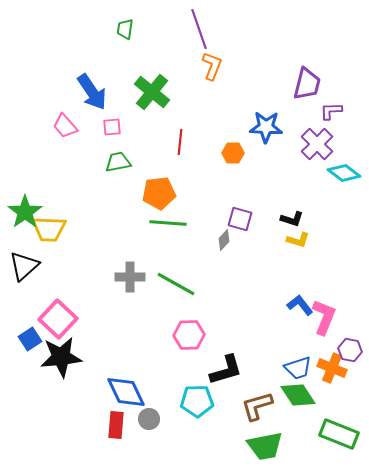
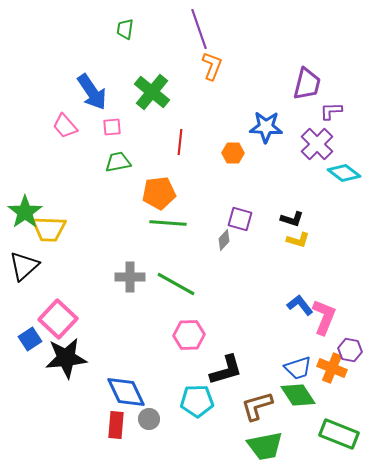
black star at (61, 357): moved 5 px right, 1 px down
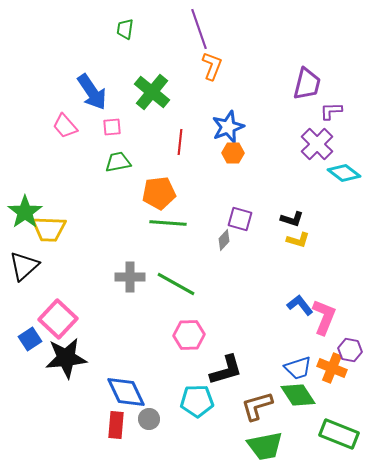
blue star at (266, 127): moved 38 px left; rotated 24 degrees counterclockwise
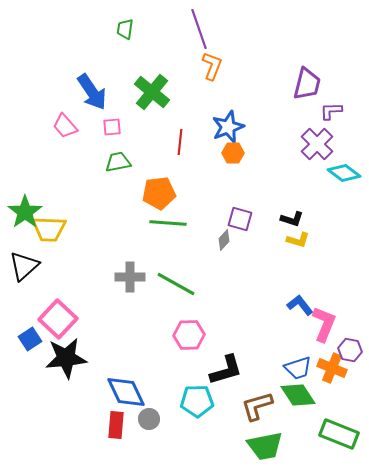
pink L-shape at (324, 317): moved 7 px down
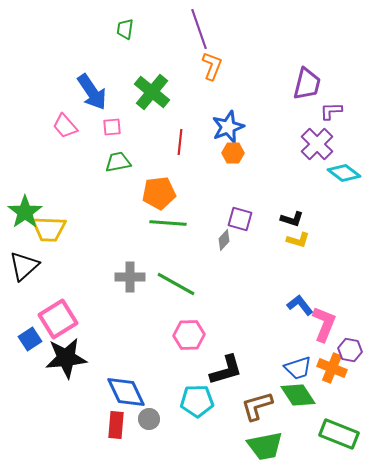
pink square at (58, 319): rotated 15 degrees clockwise
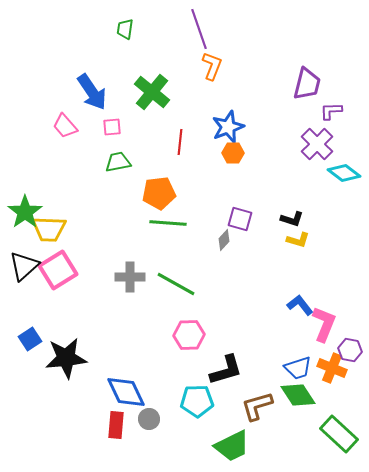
pink square at (58, 319): moved 49 px up
green rectangle at (339, 434): rotated 21 degrees clockwise
green trapezoid at (265, 446): moved 33 px left; rotated 15 degrees counterclockwise
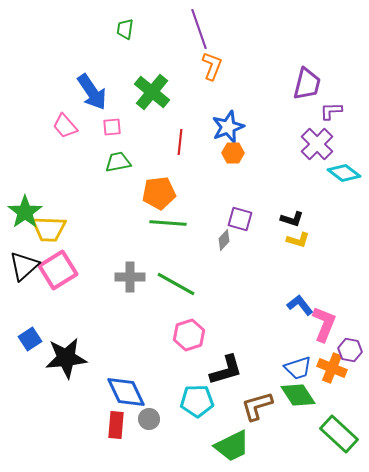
pink hexagon at (189, 335): rotated 16 degrees counterclockwise
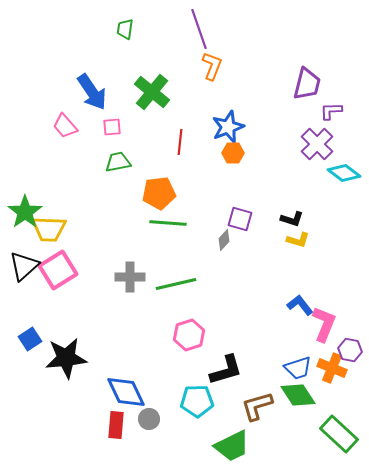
green line at (176, 284): rotated 42 degrees counterclockwise
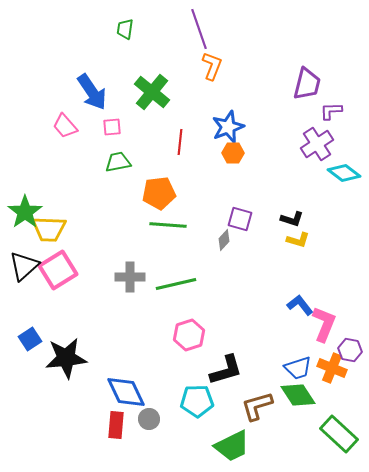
purple cross at (317, 144): rotated 12 degrees clockwise
green line at (168, 223): moved 2 px down
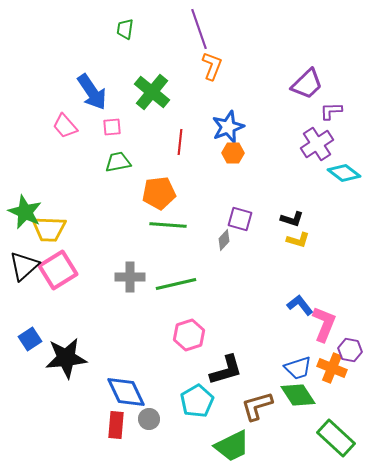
purple trapezoid at (307, 84): rotated 32 degrees clockwise
green star at (25, 212): rotated 12 degrees counterclockwise
cyan pentagon at (197, 401): rotated 28 degrees counterclockwise
green rectangle at (339, 434): moved 3 px left, 4 px down
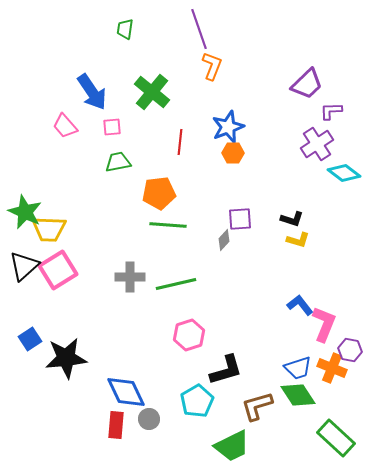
purple square at (240, 219): rotated 20 degrees counterclockwise
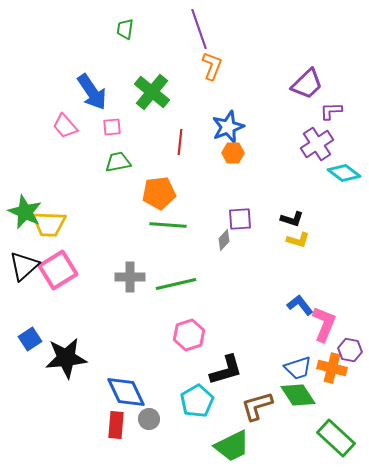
yellow trapezoid at (49, 229): moved 5 px up
orange cross at (332, 368): rotated 8 degrees counterclockwise
